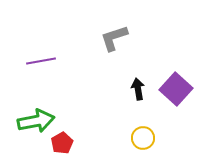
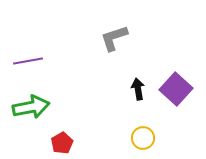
purple line: moved 13 px left
green arrow: moved 5 px left, 14 px up
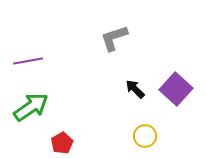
black arrow: moved 3 px left; rotated 35 degrees counterclockwise
green arrow: rotated 24 degrees counterclockwise
yellow circle: moved 2 px right, 2 px up
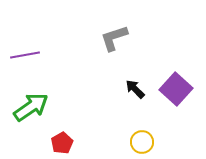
purple line: moved 3 px left, 6 px up
yellow circle: moved 3 px left, 6 px down
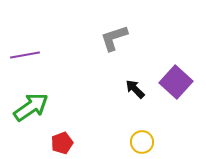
purple square: moved 7 px up
red pentagon: rotated 10 degrees clockwise
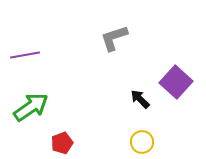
black arrow: moved 5 px right, 10 px down
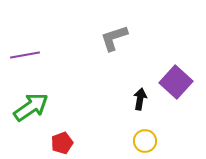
black arrow: rotated 55 degrees clockwise
yellow circle: moved 3 px right, 1 px up
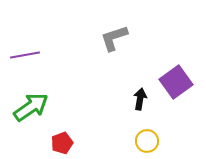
purple square: rotated 12 degrees clockwise
yellow circle: moved 2 px right
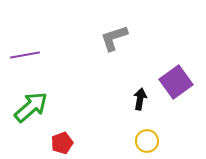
green arrow: rotated 6 degrees counterclockwise
